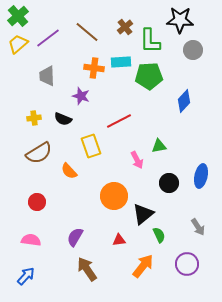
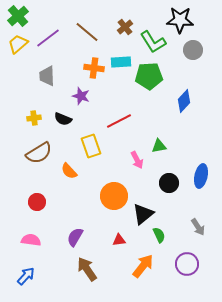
green L-shape: moved 3 px right, 1 px down; rotated 32 degrees counterclockwise
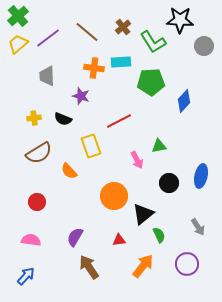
brown cross: moved 2 px left
gray circle: moved 11 px right, 4 px up
green pentagon: moved 2 px right, 6 px down
brown arrow: moved 2 px right, 2 px up
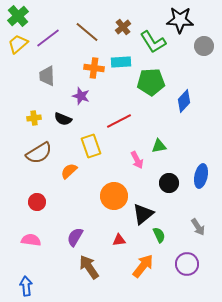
orange semicircle: rotated 90 degrees clockwise
blue arrow: moved 10 px down; rotated 48 degrees counterclockwise
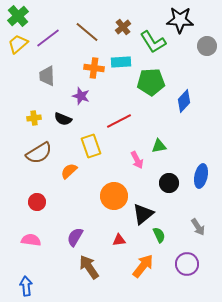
gray circle: moved 3 px right
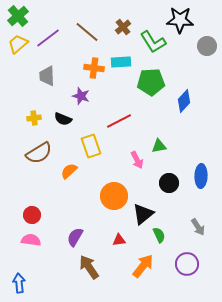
blue ellipse: rotated 10 degrees counterclockwise
red circle: moved 5 px left, 13 px down
blue arrow: moved 7 px left, 3 px up
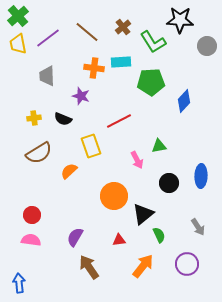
yellow trapezoid: rotated 60 degrees counterclockwise
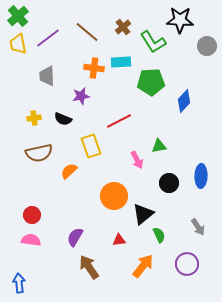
purple star: rotated 30 degrees counterclockwise
brown semicircle: rotated 20 degrees clockwise
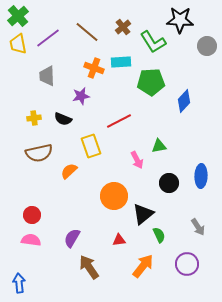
orange cross: rotated 12 degrees clockwise
purple semicircle: moved 3 px left, 1 px down
